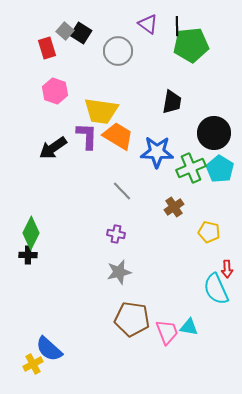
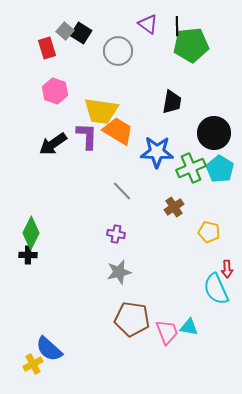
orange trapezoid: moved 5 px up
black arrow: moved 4 px up
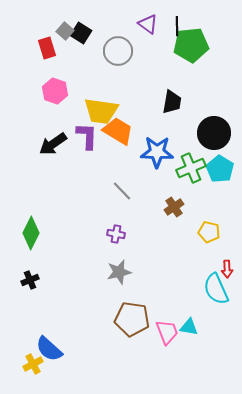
black cross: moved 2 px right, 25 px down; rotated 24 degrees counterclockwise
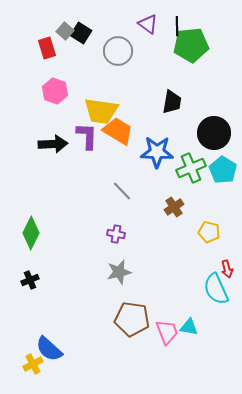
black arrow: rotated 148 degrees counterclockwise
cyan pentagon: moved 3 px right, 1 px down
red arrow: rotated 12 degrees counterclockwise
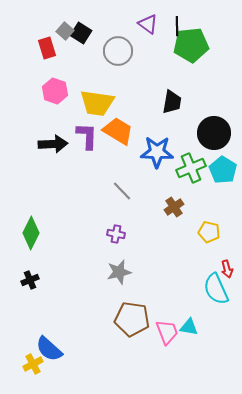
yellow trapezoid: moved 4 px left, 8 px up
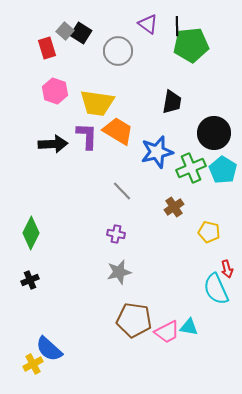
blue star: rotated 16 degrees counterclockwise
brown pentagon: moved 2 px right, 1 px down
pink trapezoid: rotated 84 degrees clockwise
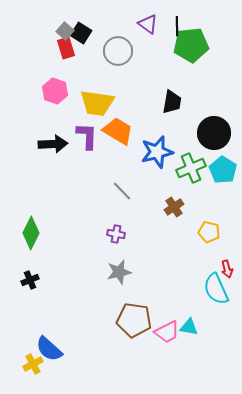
red rectangle: moved 19 px right
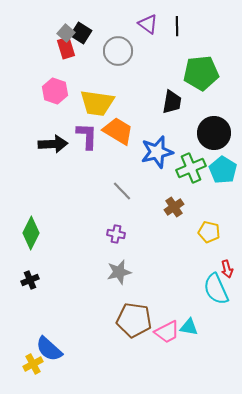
gray square: moved 1 px right, 2 px down
green pentagon: moved 10 px right, 28 px down
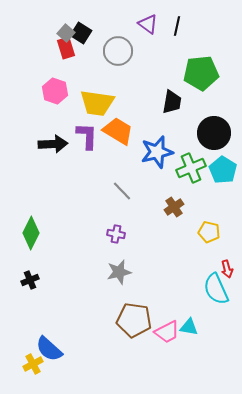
black line: rotated 12 degrees clockwise
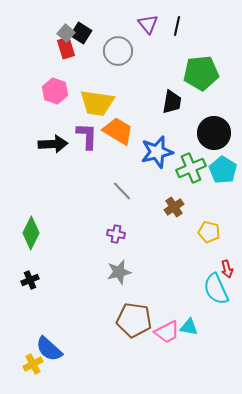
purple triangle: rotated 15 degrees clockwise
